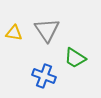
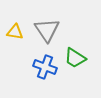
yellow triangle: moved 1 px right, 1 px up
blue cross: moved 1 px right, 9 px up
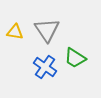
blue cross: rotated 15 degrees clockwise
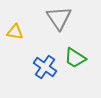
gray triangle: moved 12 px right, 12 px up
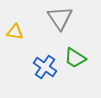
gray triangle: moved 1 px right
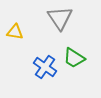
green trapezoid: moved 1 px left
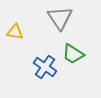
green trapezoid: moved 1 px left, 4 px up
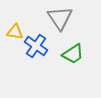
green trapezoid: rotated 65 degrees counterclockwise
blue cross: moved 9 px left, 21 px up
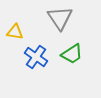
blue cross: moved 11 px down
green trapezoid: moved 1 px left
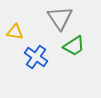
green trapezoid: moved 2 px right, 8 px up
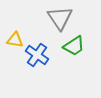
yellow triangle: moved 8 px down
blue cross: moved 1 px right, 2 px up
